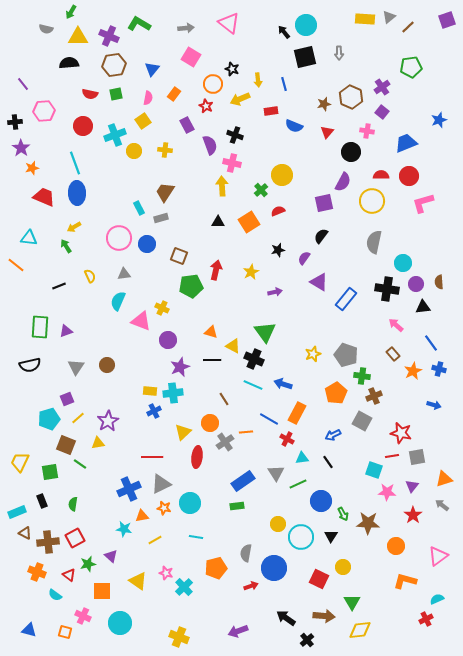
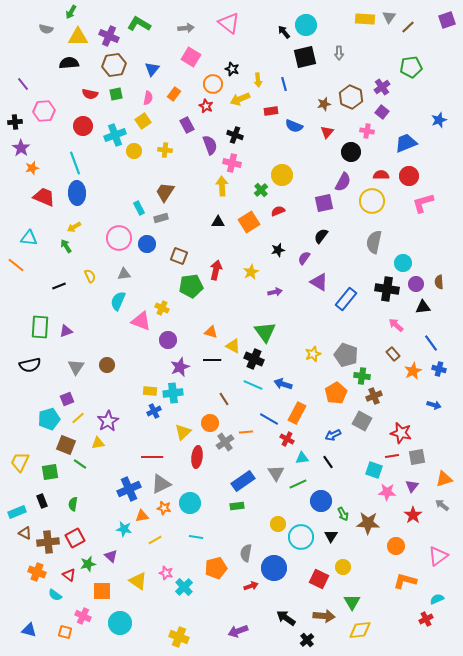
gray triangle at (389, 17): rotated 16 degrees counterclockwise
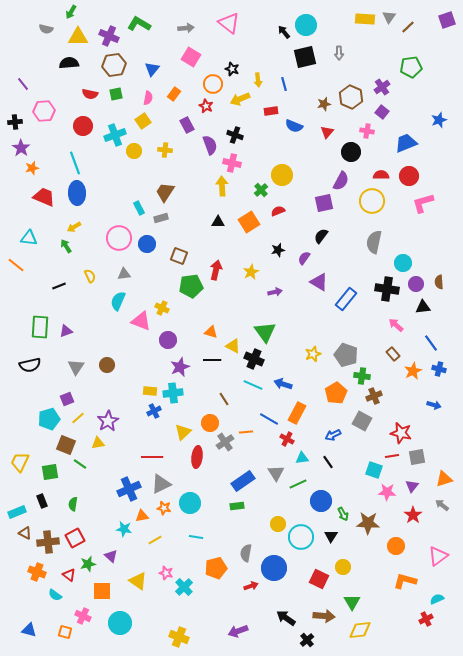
purple semicircle at (343, 182): moved 2 px left, 1 px up
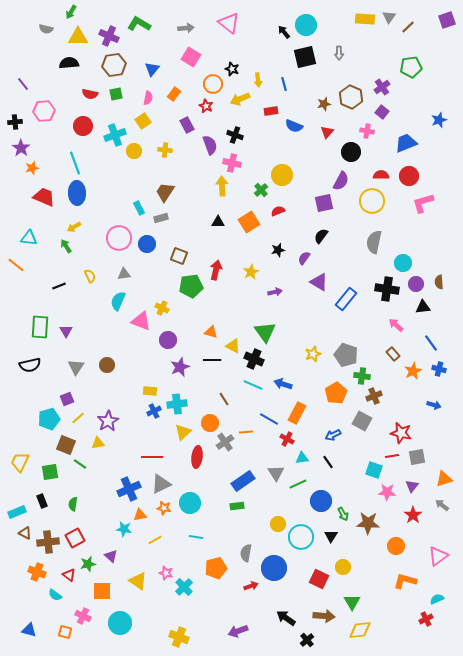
purple triangle at (66, 331): rotated 40 degrees counterclockwise
cyan cross at (173, 393): moved 4 px right, 11 px down
orange triangle at (142, 516): moved 2 px left, 1 px up
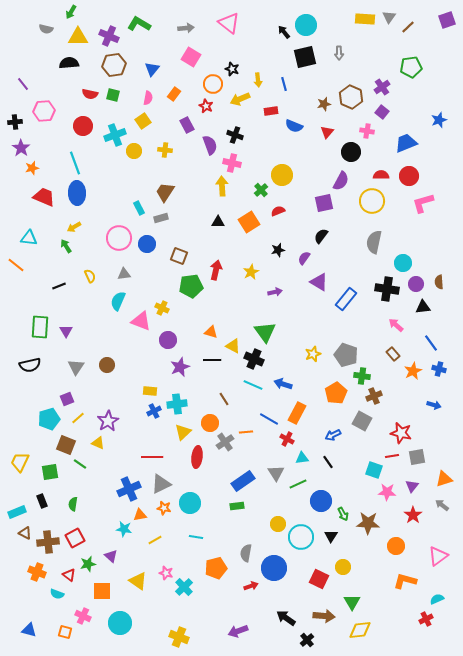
green square at (116, 94): moved 3 px left, 1 px down; rotated 24 degrees clockwise
yellow triangle at (98, 443): rotated 32 degrees clockwise
cyan semicircle at (55, 595): moved 2 px right, 1 px up; rotated 16 degrees counterclockwise
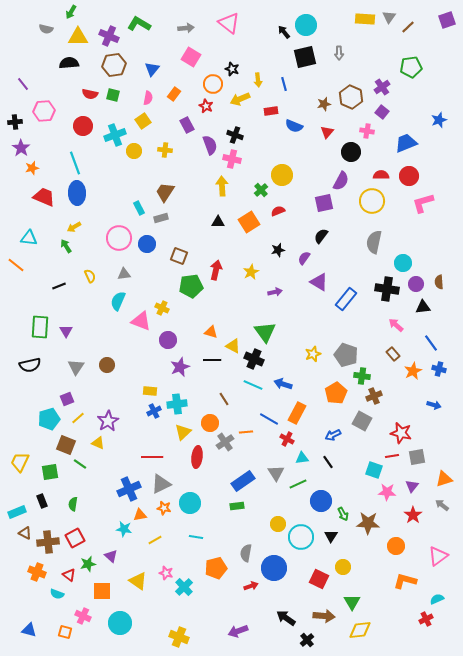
pink cross at (232, 163): moved 4 px up
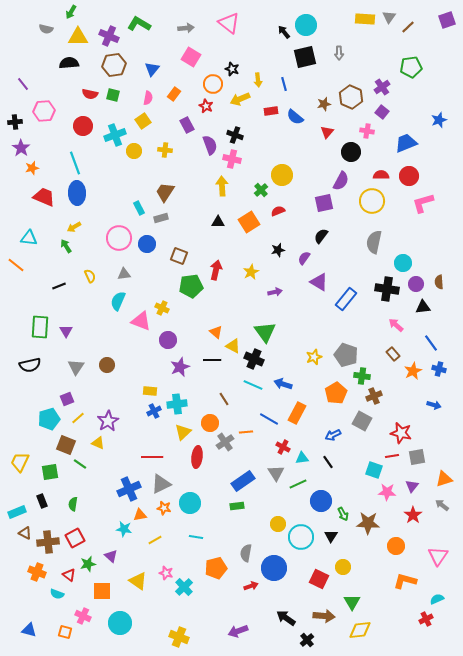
blue semicircle at (294, 126): moved 1 px right, 9 px up; rotated 18 degrees clockwise
orange triangle at (211, 332): moved 5 px right; rotated 24 degrees clockwise
yellow star at (313, 354): moved 1 px right, 3 px down
red cross at (287, 439): moved 4 px left, 8 px down
pink triangle at (438, 556): rotated 20 degrees counterclockwise
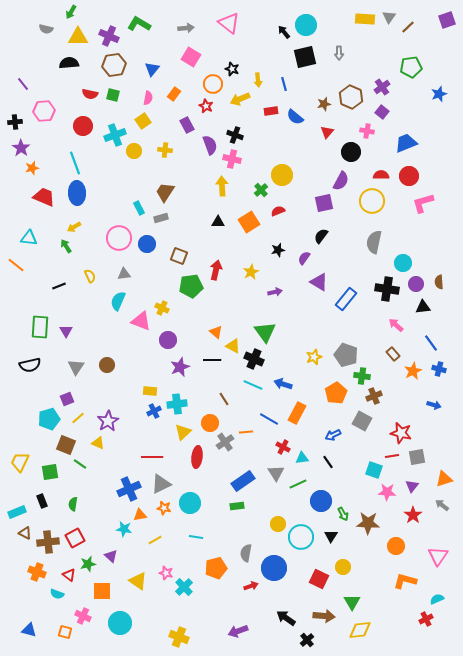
blue star at (439, 120): moved 26 px up
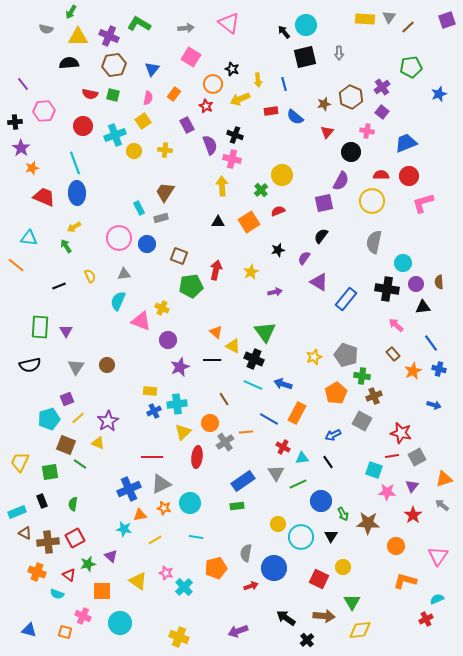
gray square at (417, 457): rotated 18 degrees counterclockwise
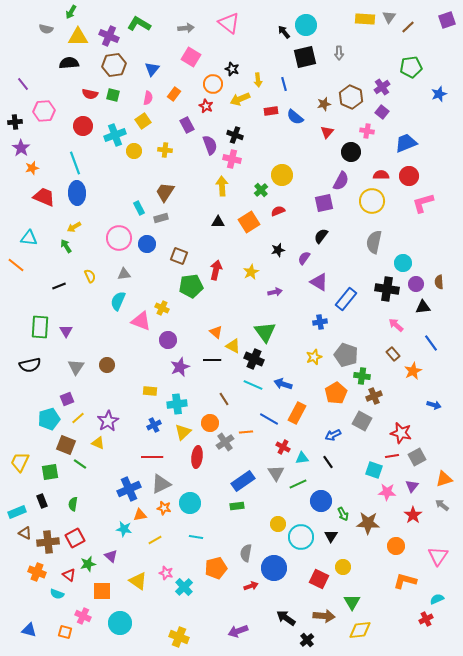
blue cross at (439, 369): moved 119 px left, 47 px up; rotated 24 degrees counterclockwise
blue cross at (154, 411): moved 14 px down
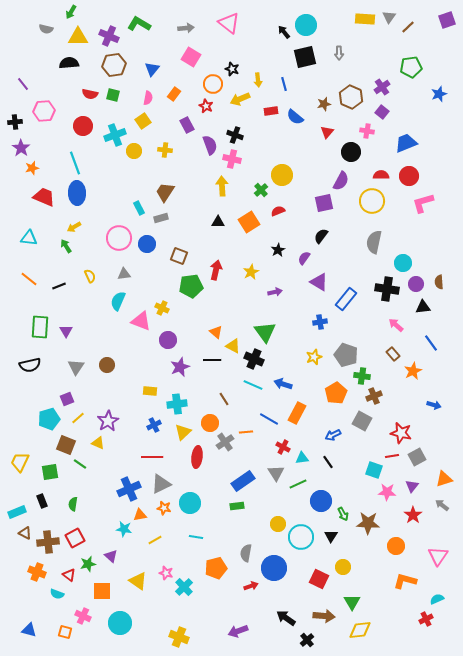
black star at (278, 250): rotated 16 degrees counterclockwise
orange line at (16, 265): moved 13 px right, 14 px down
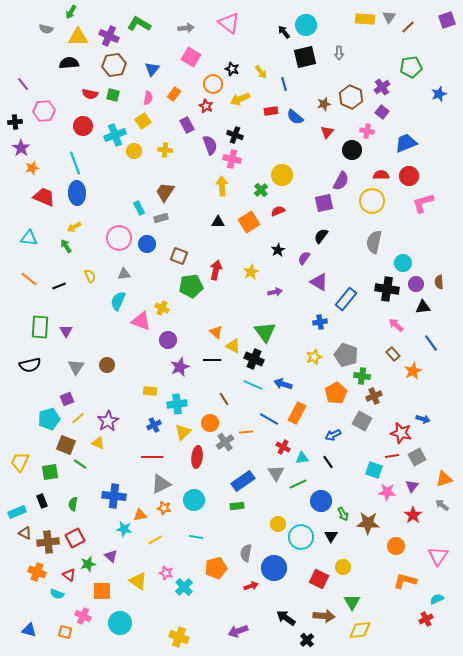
yellow arrow at (258, 80): moved 3 px right, 8 px up; rotated 32 degrees counterclockwise
black circle at (351, 152): moved 1 px right, 2 px up
blue arrow at (434, 405): moved 11 px left, 14 px down
blue cross at (129, 489): moved 15 px left, 7 px down; rotated 30 degrees clockwise
cyan circle at (190, 503): moved 4 px right, 3 px up
